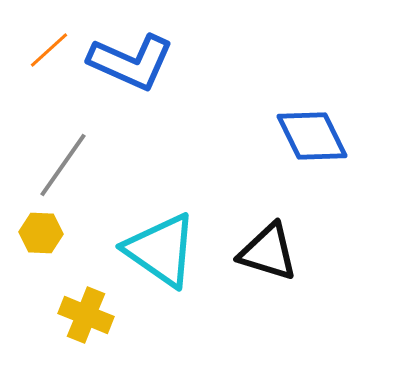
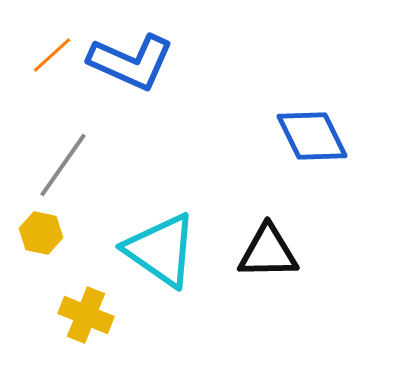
orange line: moved 3 px right, 5 px down
yellow hexagon: rotated 9 degrees clockwise
black triangle: rotated 18 degrees counterclockwise
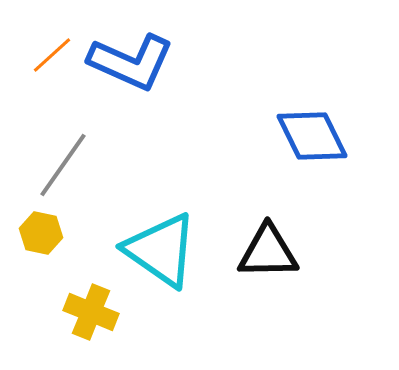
yellow cross: moved 5 px right, 3 px up
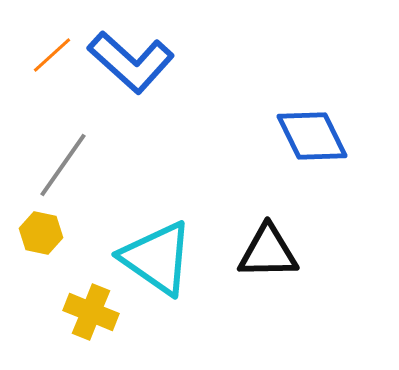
blue L-shape: rotated 18 degrees clockwise
cyan triangle: moved 4 px left, 8 px down
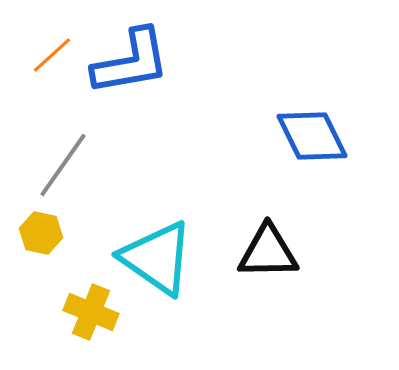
blue L-shape: rotated 52 degrees counterclockwise
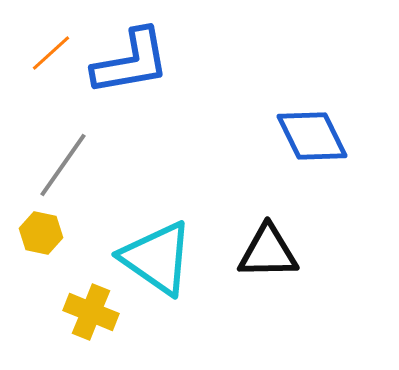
orange line: moved 1 px left, 2 px up
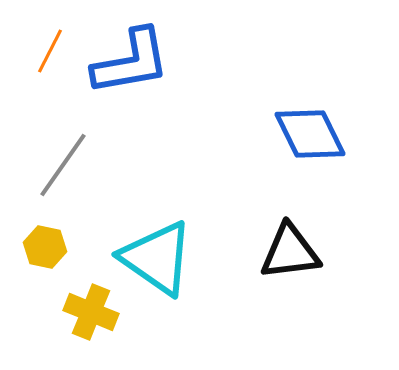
orange line: moved 1 px left, 2 px up; rotated 21 degrees counterclockwise
blue diamond: moved 2 px left, 2 px up
yellow hexagon: moved 4 px right, 14 px down
black triangle: moved 22 px right; rotated 6 degrees counterclockwise
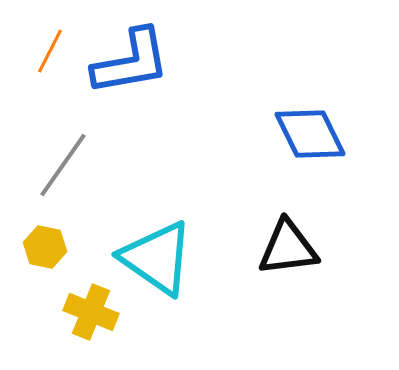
black triangle: moved 2 px left, 4 px up
